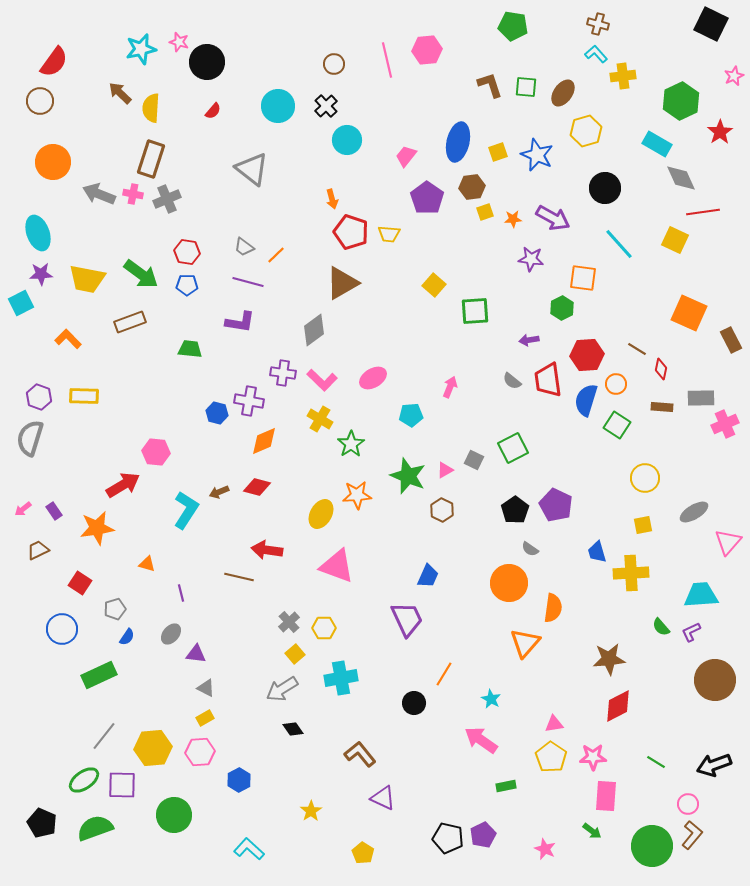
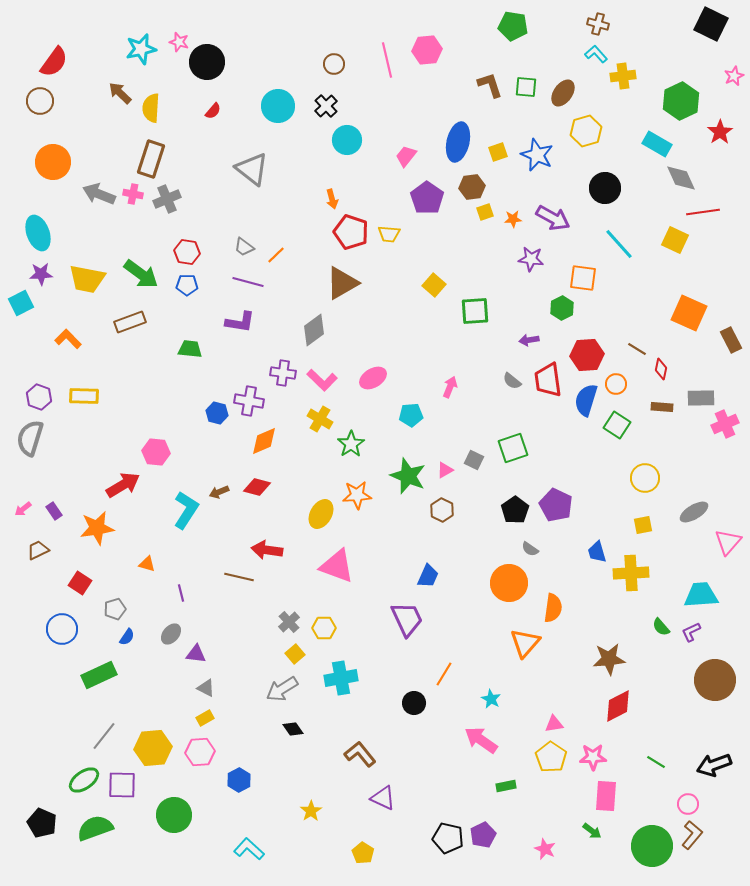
green square at (513, 448): rotated 8 degrees clockwise
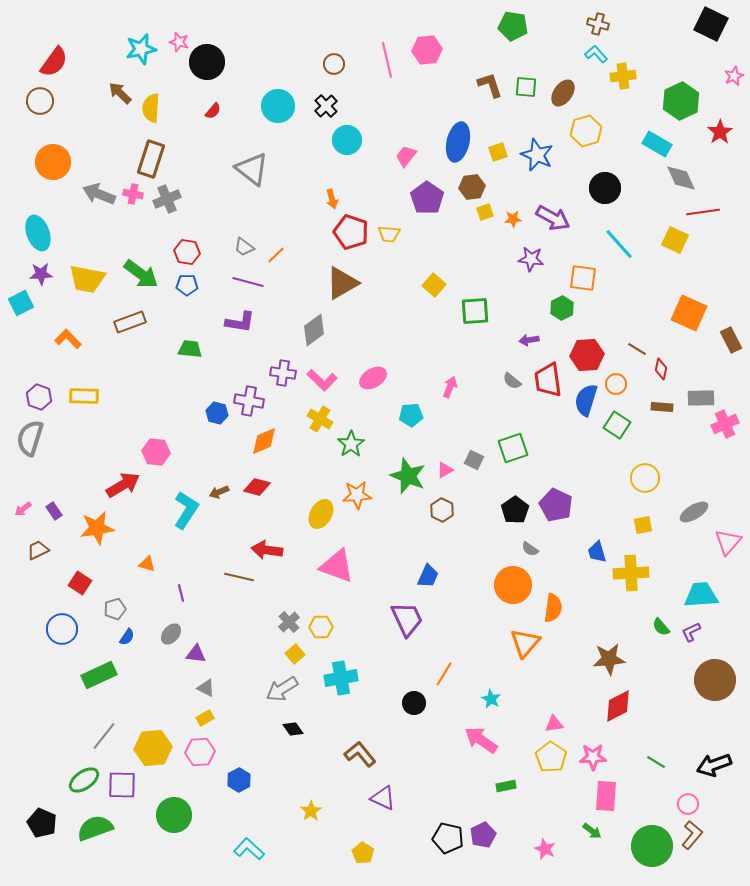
orange circle at (509, 583): moved 4 px right, 2 px down
yellow hexagon at (324, 628): moved 3 px left, 1 px up
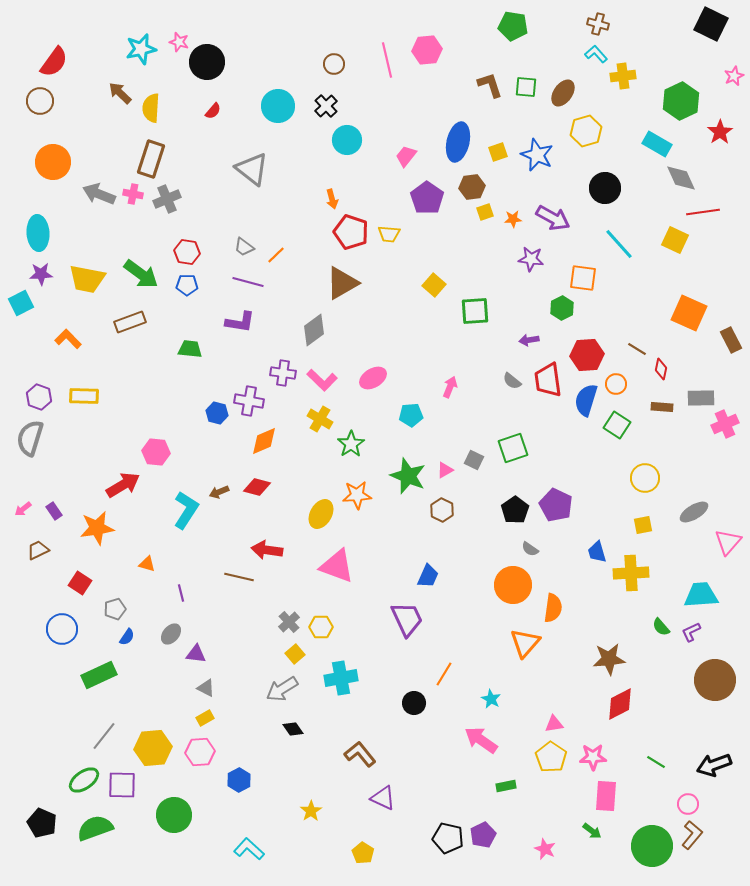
cyan ellipse at (38, 233): rotated 16 degrees clockwise
red diamond at (618, 706): moved 2 px right, 2 px up
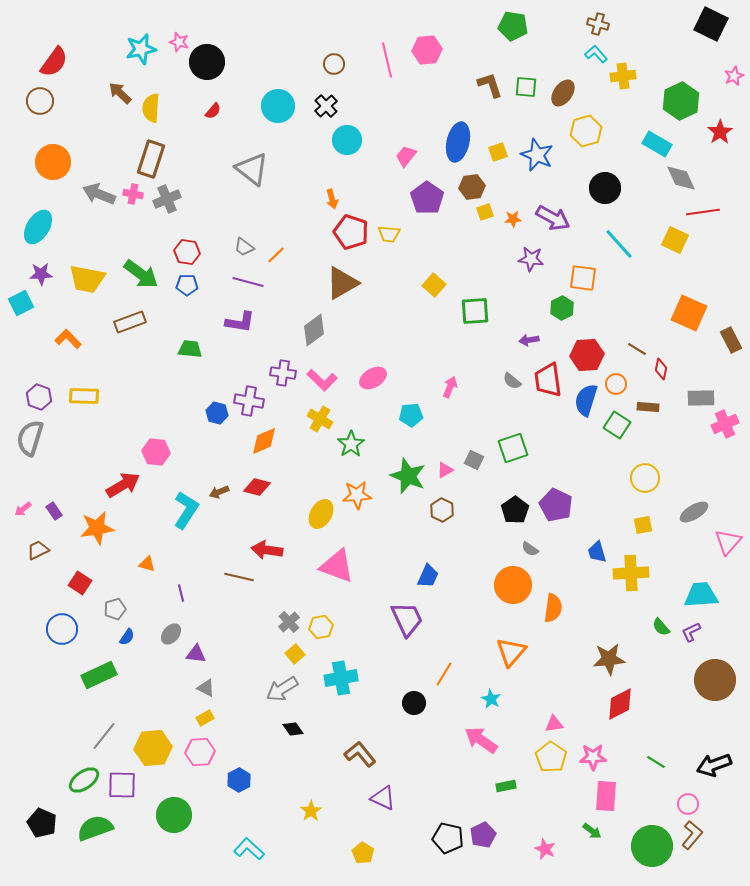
cyan ellipse at (38, 233): moved 6 px up; rotated 36 degrees clockwise
brown rectangle at (662, 407): moved 14 px left
yellow hexagon at (321, 627): rotated 10 degrees counterclockwise
orange triangle at (525, 643): moved 14 px left, 9 px down
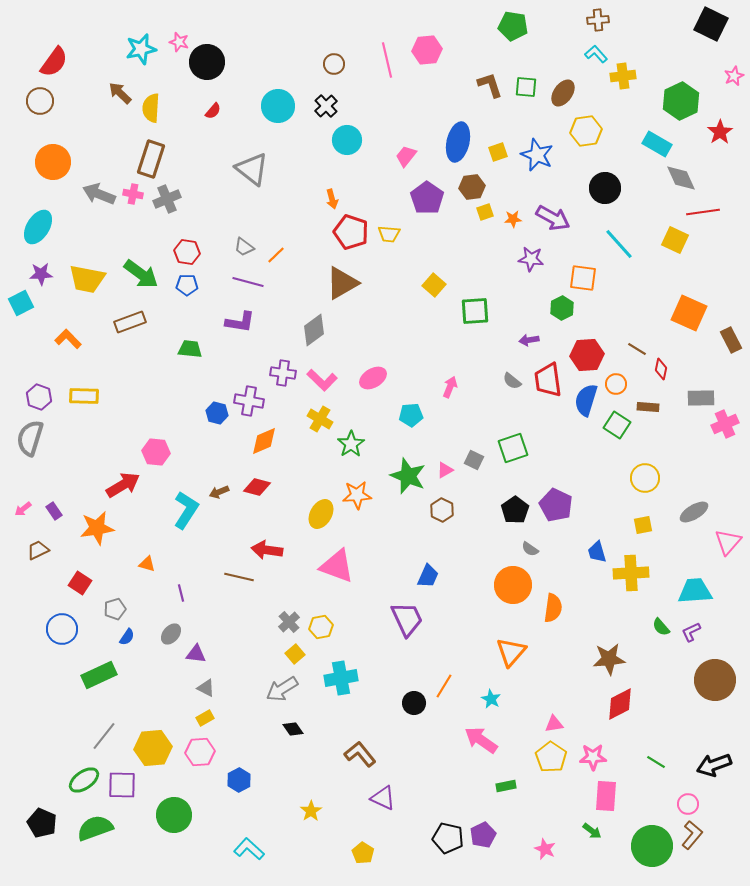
brown cross at (598, 24): moved 4 px up; rotated 20 degrees counterclockwise
yellow hexagon at (586, 131): rotated 8 degrees clockwise
cyan trapezoid at (701, 595): moved 6 px left, 4 px up
orange line at (444, 674): moved 12 px down
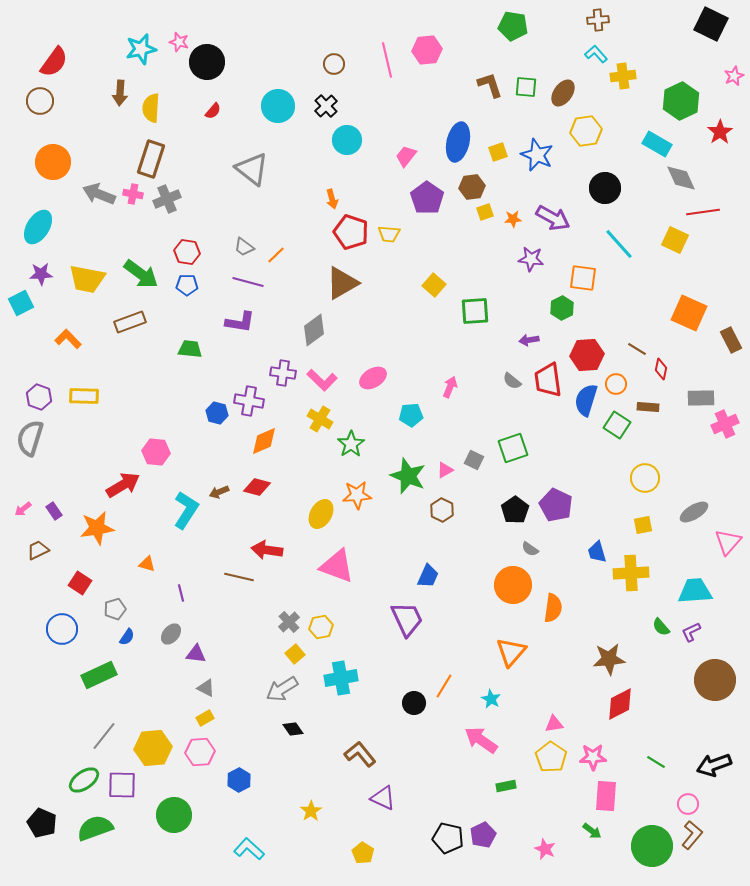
brown arrow at (120, 93): rotated 130 degrees counterclockwise
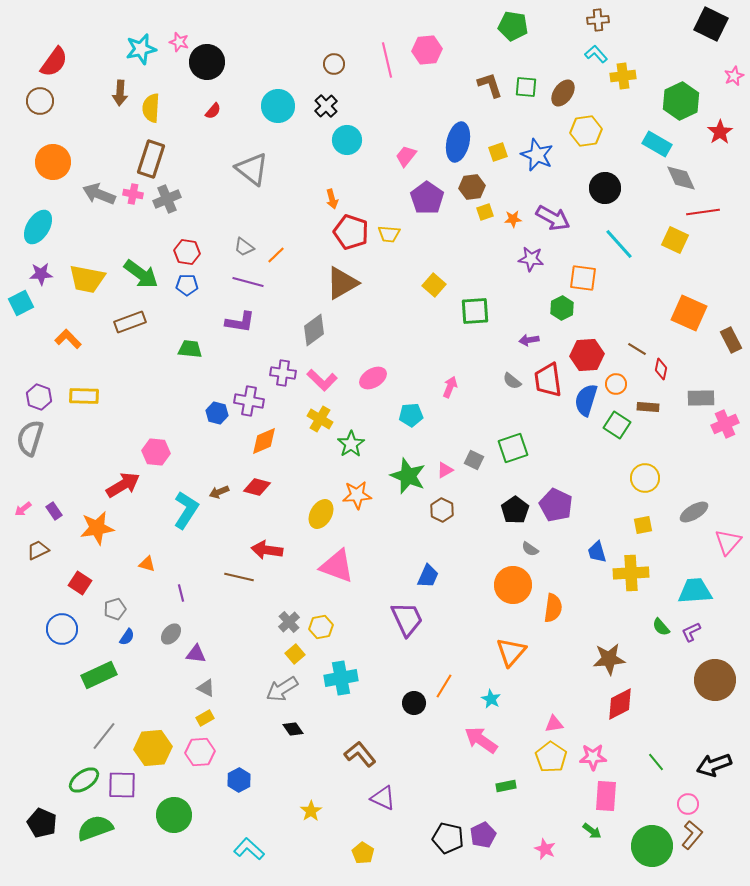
green line at (656, 762): rotated 18 degrees clockwise
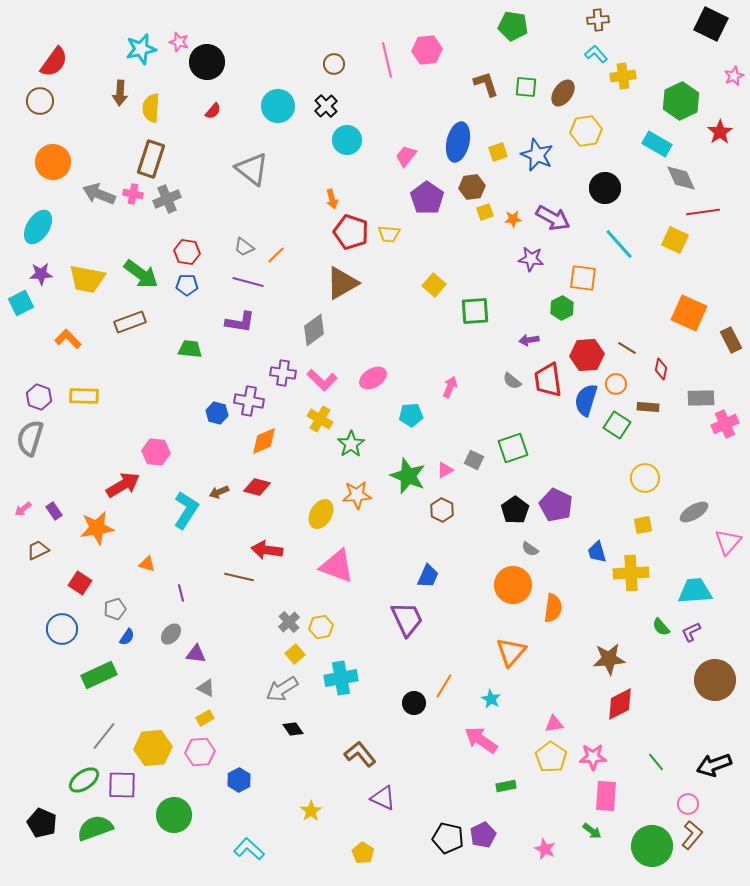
brown L-shape at (490, 85): moved 4 px left, 1 px up
brown line at (637, 349): moved 10 px left, 1 px up
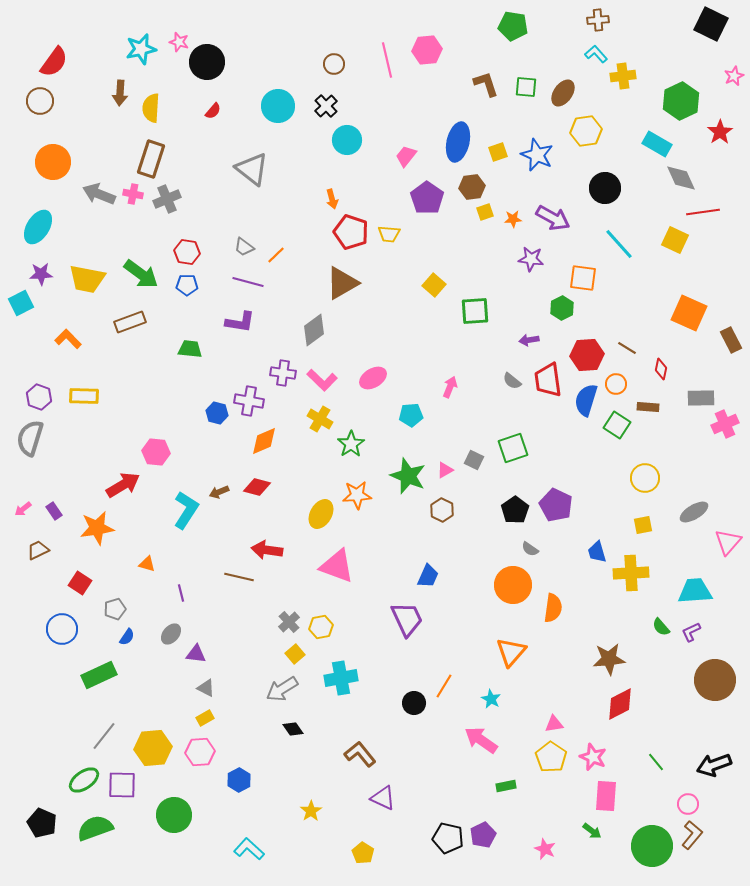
pink star at (593, 757): rotated 24 degrees clockwise
